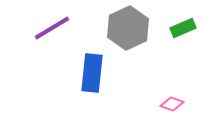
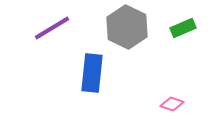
gray hexagon: moved 1 px left, 1 px up; rotated 9 degrees counterclockwise
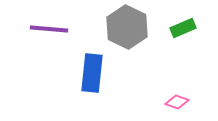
purple line: moved 3 px left, 1 px down; rotated 36 degrees clockwise
pink diamond: moved 5 px right, 2 px up
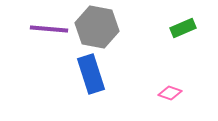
gray hexagon: moved 30 px left; rotated 15 degrees counterclockwise
blue rectangle: moved 1 px left, 1 px down; rotated 24 degrees counterclockwise
pink diamond: moved 7 px left, 9 px up
